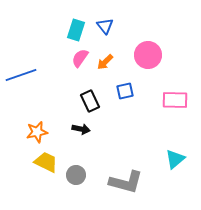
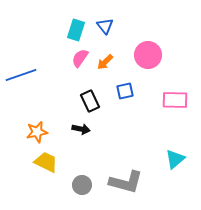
gray circle: moved 6 px right, 10 px down
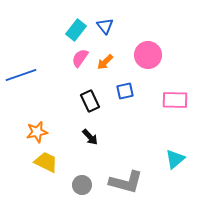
cyan rectangle: rotated 20 degrees clockwise
black arrow: moved 9 px right, 8 px down; rotated 36 degrees clockwise
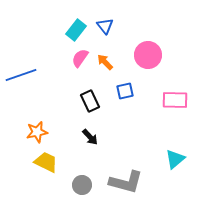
orange arrow: rotated 90 degrees clockwise
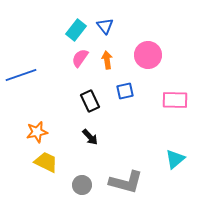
orange arrow: moved 2 px right, 2 px up; rotated 36 degrees clockwise
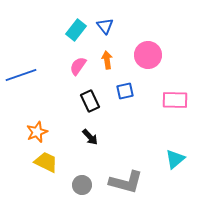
pink semicircle: moved 2 px left, 8 px down
orange star: rotated 10 degrees counterclockwise
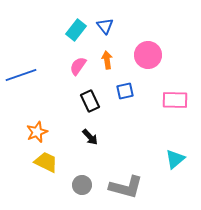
gray L-shape: moved 5 px down
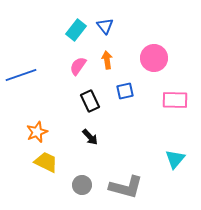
pink circle: moved 6 px right, 3 px down
cyan triangle: rotated 10 degrees counterclockwise
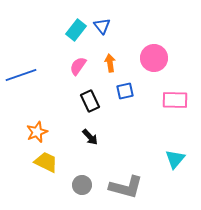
blue triangle: moved 3 px left
orange arrow: moved 3 px right, 3 px down
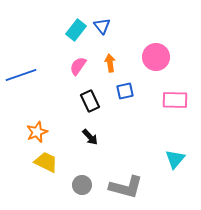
pink circle: moved 2 px right, 1 px up
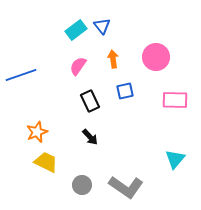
cyan rectangle: rotated 15 degrees clockwise
orange arrow: moved 3 px right, 4 px up
gray L-shape: rotated 20 degrees clockwise
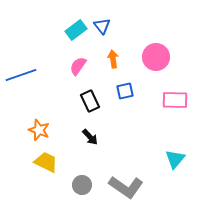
orange star: moved 2 px right, 2 px up; rotated 30 degrees counterclockwise
